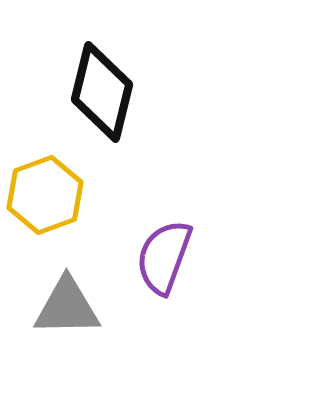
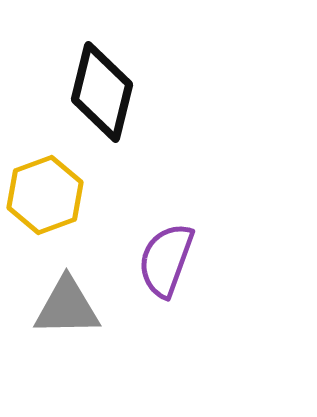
purple semicircle: moved 2 px right, 3 px down
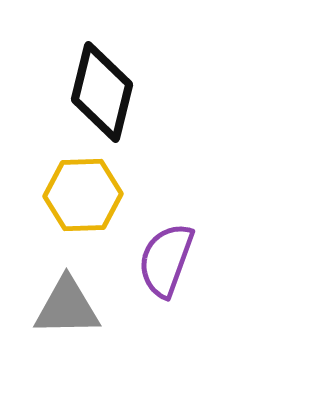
yellow hexagon: moved 38 px right; rotated 18 degrees clockwise
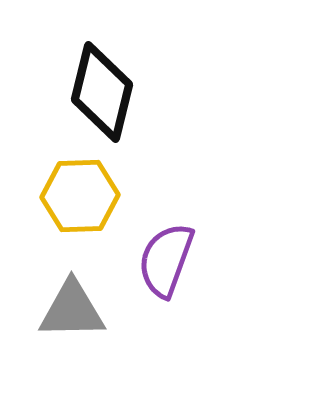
yellow hexagon: moved 3 px left, 1 px down
gray triangle: moved 5 px right, 3 px down
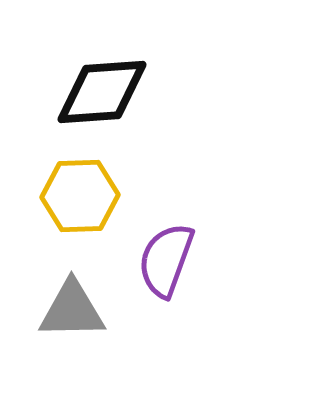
black diamond: rotated 72 degrees clockwise
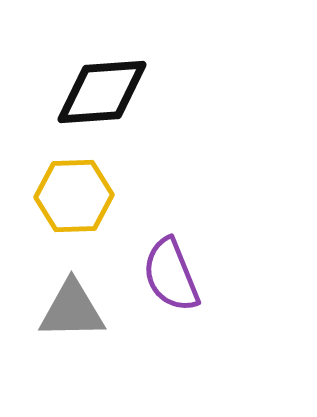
yellow hexagon: moved 6 px left
purple semicircle: moved 5 px right, 15 px down; rotated 42 degrees counterclockwise
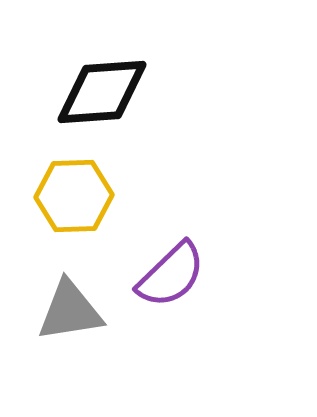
purple semicircle: rotated 112 degrees counterclockwise
gray triangle: moved 2 px left, 1 px down; rotated 8 degrees counterclockwise
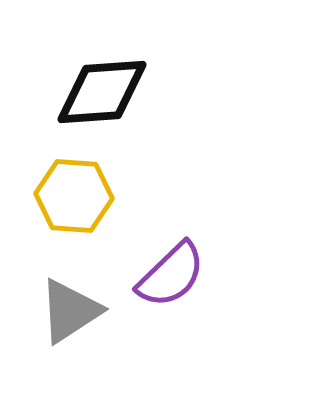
yellow hexagon: rotated 6 degrees clockwise
gray triangle: rotated 24 degrees counterclockwise
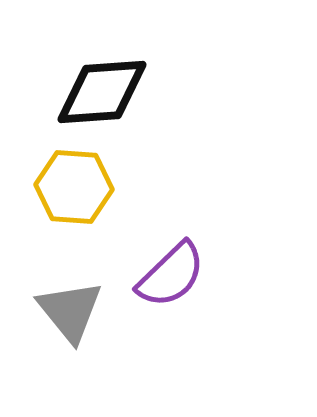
yellow hexagon: moved 9 px up
gray triangle: rotated 36 degrees counterclockwise
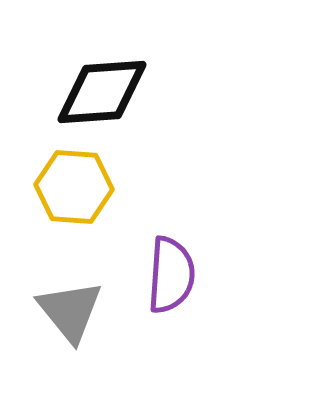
purple semicircle: rotated 42 degrees counterclockwise
